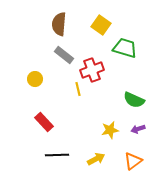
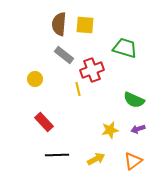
yellow square: moved 16 px left; rotated 30 degrees counterclockwise
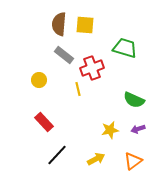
red cross: moved 2 px up
yellow circle: moved 4 px right, 1 px down
black line: rotated 45 degrees counterclockwise
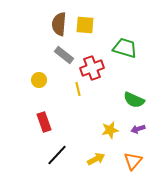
red rectangle: rotated 24 degrees clockwise
orange triangle: rotated 12 degrees counterclockwise
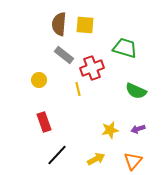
green semicircle: moved 2 px right, 9 px up
